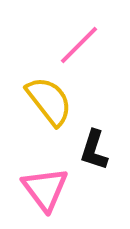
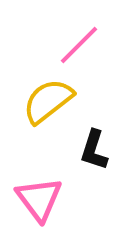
yellow semicircle: moved 1 px left; rotated 90 degrees counterclockwise
pink triangle: moved 6 px left, 10 px down
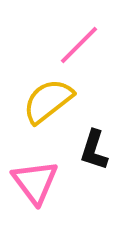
pink triangle: moved 4 px left, 17 px up
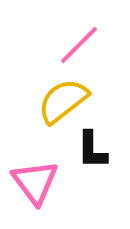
yellow semicircle: moved 15 px right
black L-shape: moved 2 px left; rotated 18 degrees counterclockwise
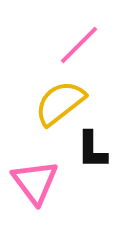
yellow semicircle: moved 3 px left, 2 px down
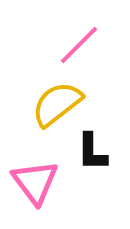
yellow semicircle: moved 3 px left, 1 px down
black L-shape: moved 2 px down
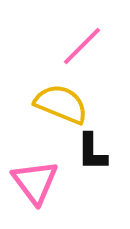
pink line: moved 3 px right, 1 px down
yellow semicircle: moved 4 px right; rotated 60 degrees clockwise
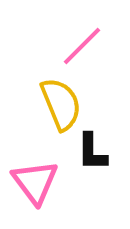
yellow semicircle: rotated 46 degrees clockwise
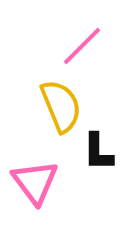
yellow semicircle: moved 2 px down
black L-shape: moved 6 px right
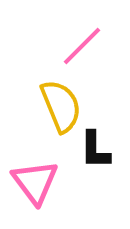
black L-shape: moved 3 px left, 2 px up
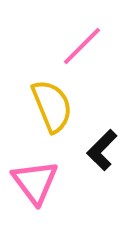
yellow semicircle: moved 9 px left
black L-shape: moved 7 px right; rotated 45 degrees clockwise
